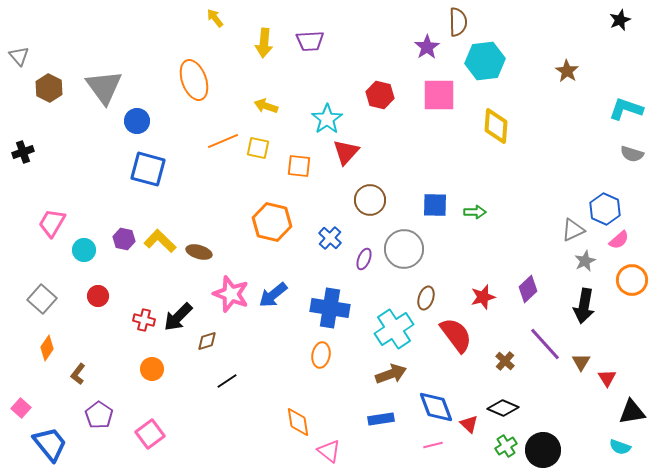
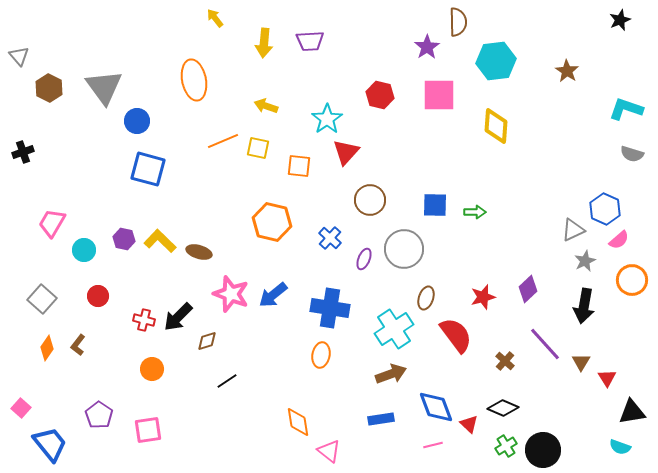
cyan hexagon at (485, 61): moved 11 px right
orange ellipse at (194, 80): rotated 9 degrees clockwise
brown L-shape at (78, 374): moved 29 px up
pink square at (150, 434): moved 2 px left, 4 px up; rotated 28 degrees clockwise
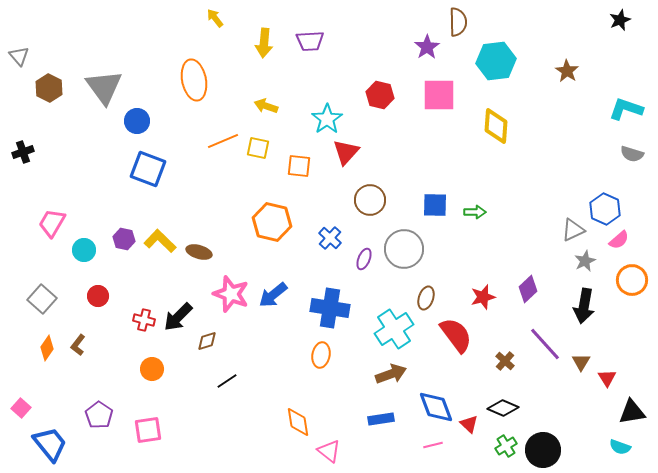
blue square at (148, 169): rotated 6 degrees clockwise
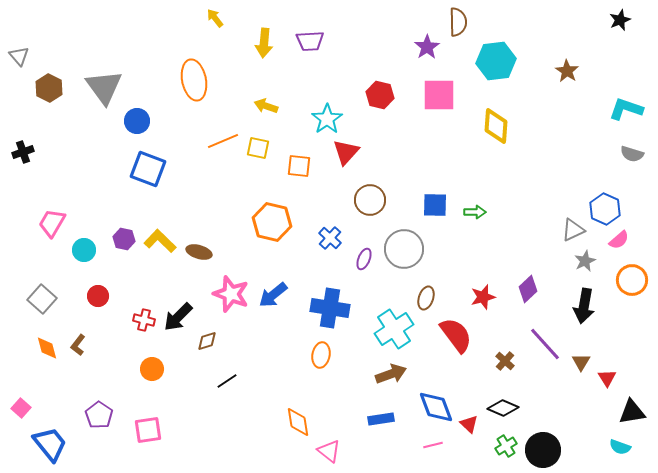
orange diamond at (47, 348): rotated 50 degrees counterclockwise
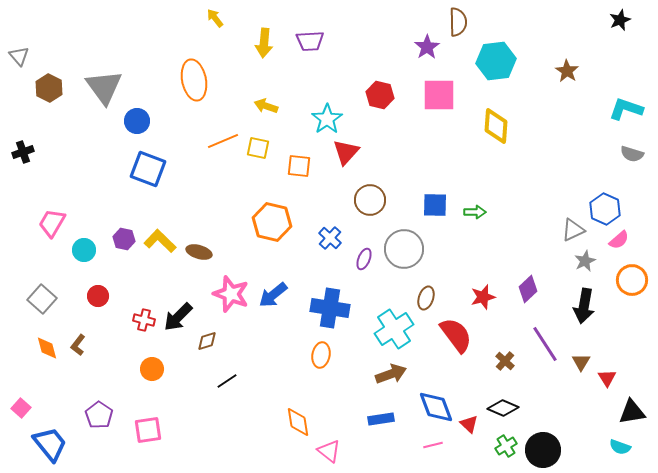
purple line at (545, 344): rotated 9 degrees clockwise
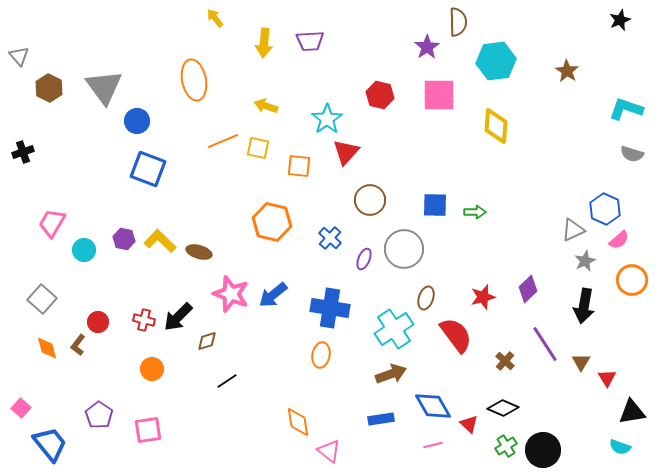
red circle at (98, 296): moved 26 px down
blue diamond at (436, 407): moved 3 px left, 1 px up; rotated 9 degrees counterclockwise
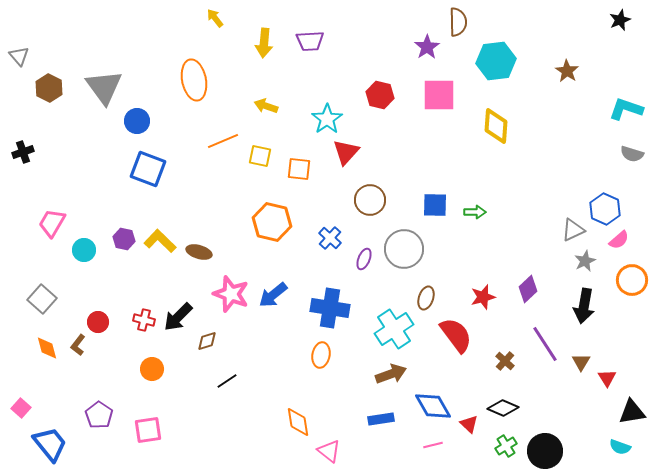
yellow square at (258, 148): moved 2 px right, 8 px down
orange square at (299, 166): moved 3 px down
black circle at (543, 450): moved 2 px right, 1 px down
